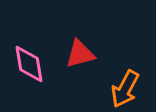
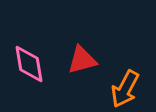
red triangle: moved 2 px right, 6 px down
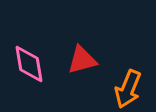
orange arrow: moved 3 px right; rotated 6 degrees counterclockwise
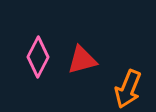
pink diamond: moved 9 px right, 7 px up; rotated 36 degrees clockwise
